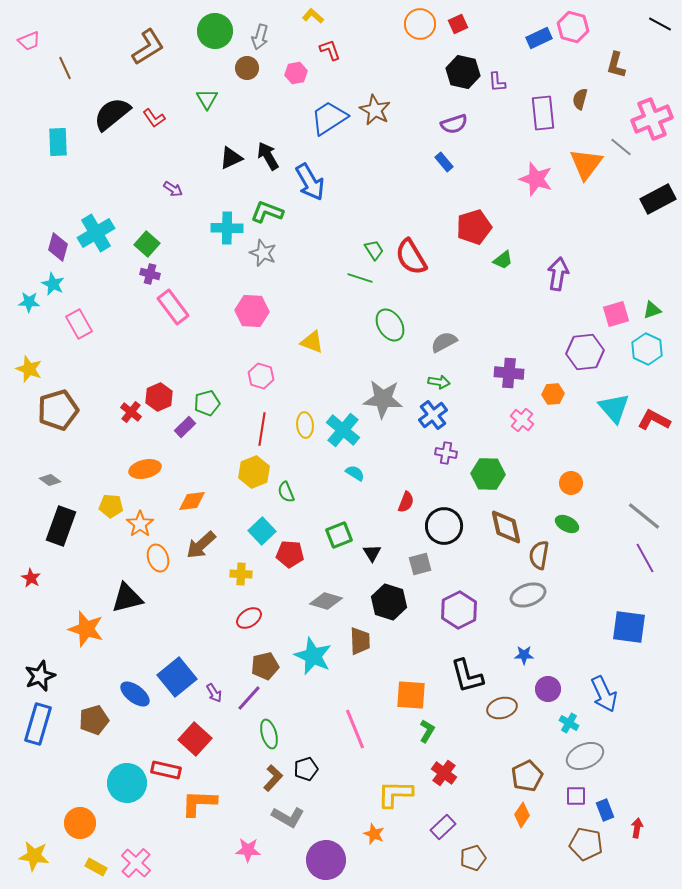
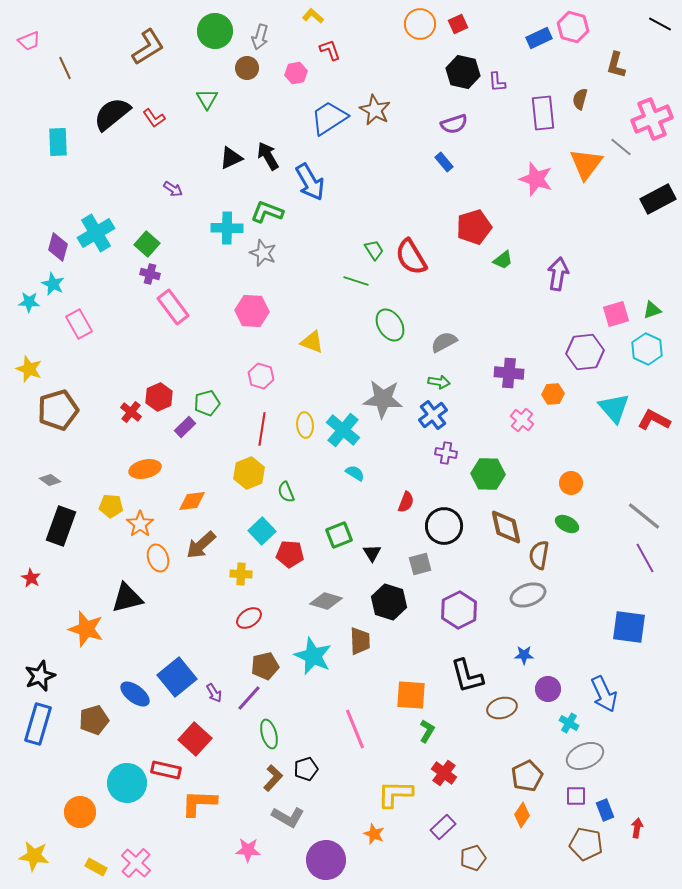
green line at (360, 278): moved 4 px left, 3 px down
yellow hexagon at (254, 472): moved 5 px left, 1 px down
orange circle at (80, 823): moved 11 px up
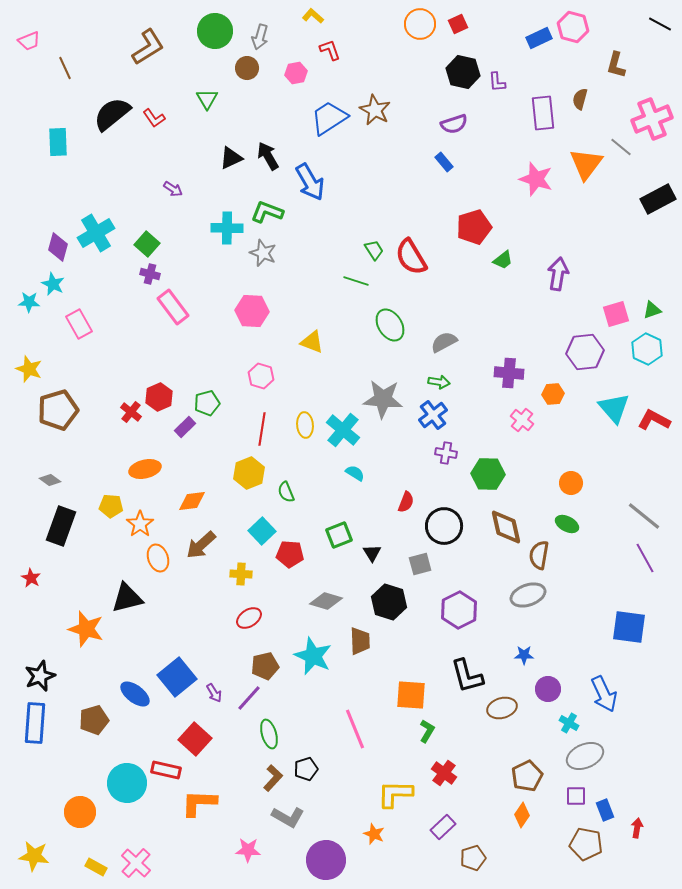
blue rectangle at (38, 724): moved 3 px left, 1 px up; rotated 12 degrees counterclockwise
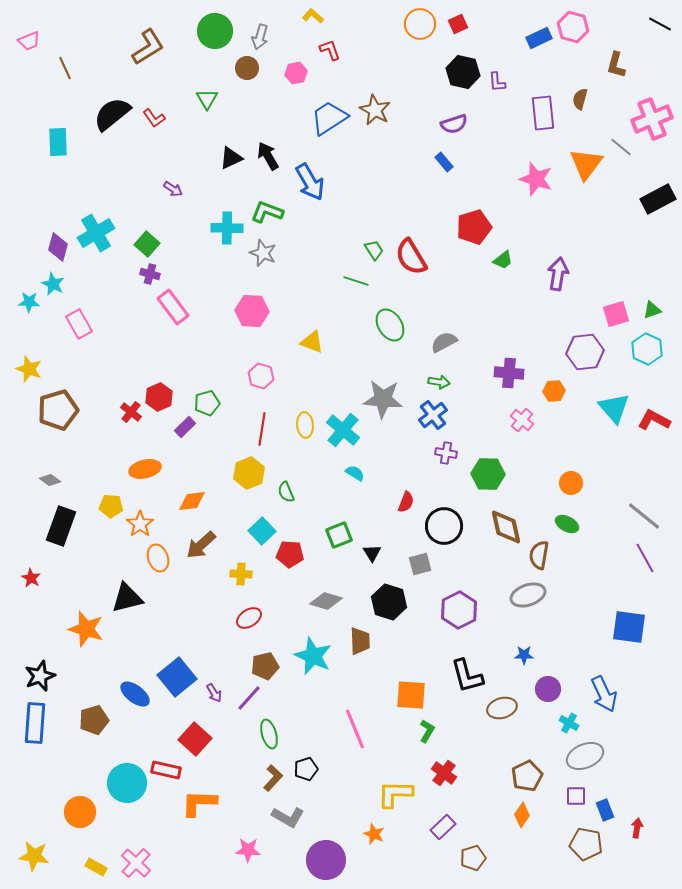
orange hexagon at (553, 394): moved 1 px right, 3 px up
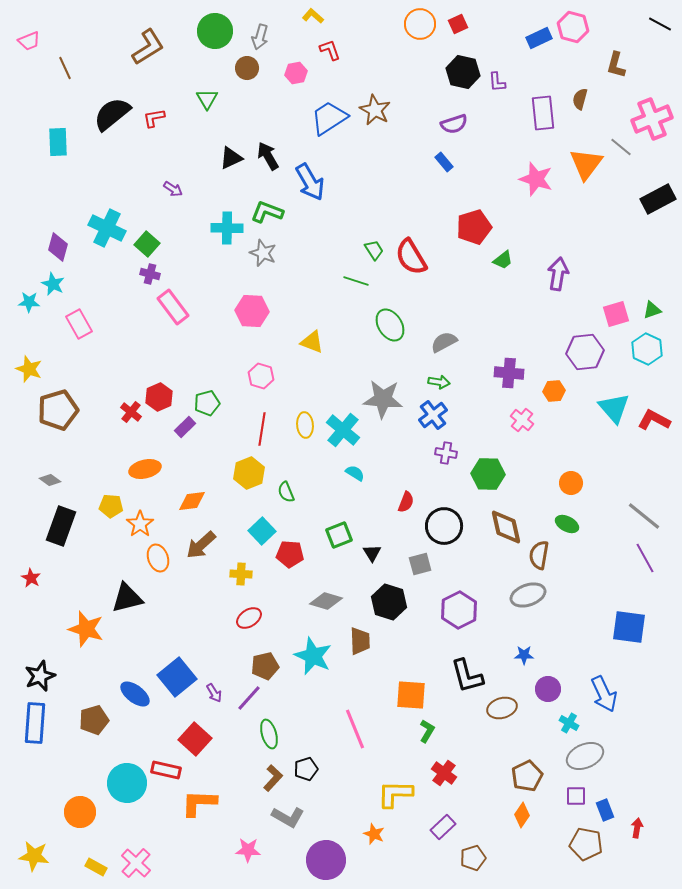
red L-shape at (154, 118): rotated 115 degrees clockwise
cyan cross at (96, 233): moved 11 px right, 5 px up; rotated 33 degrees counterclockwise
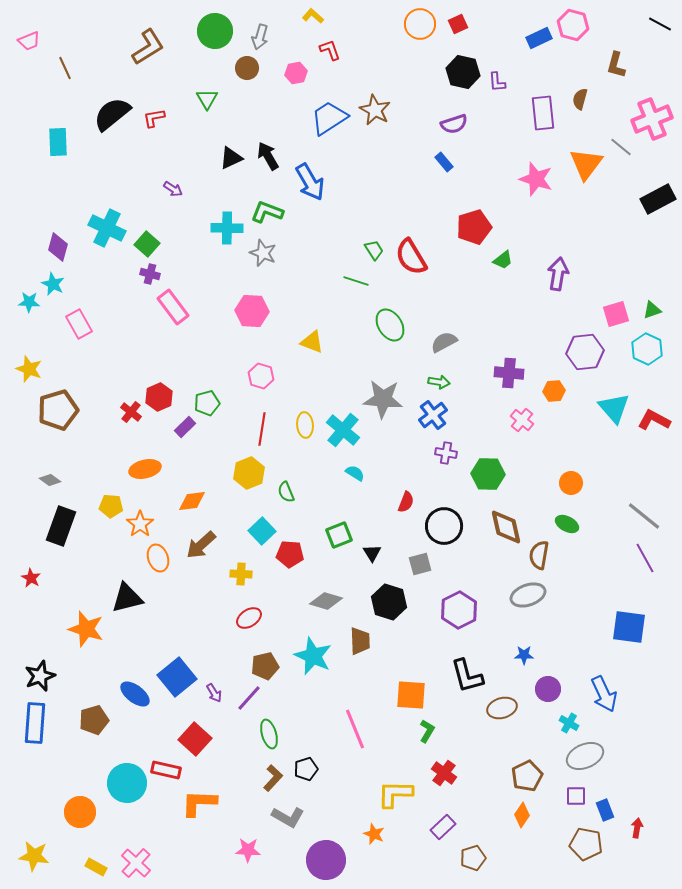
pink hexagon at (573, 27): moved 2 px up
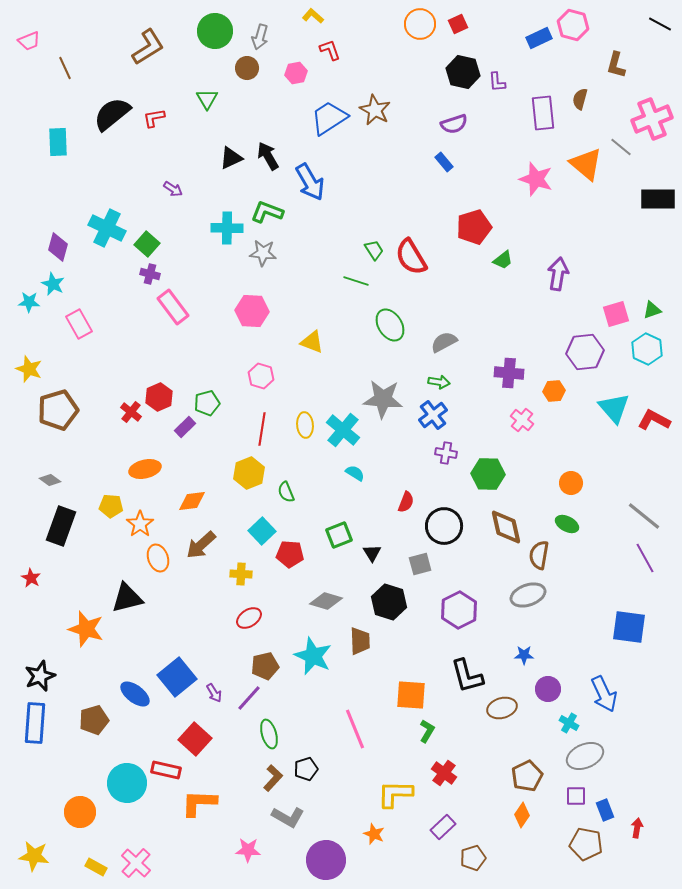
orange triangle at (586, 164): rotated 27 degrees counterclockwise
black rectangle at (658, 199): rotated 28 degrees clockwise
gray star at (263, 253): rotated 16 degrees counterclockwise
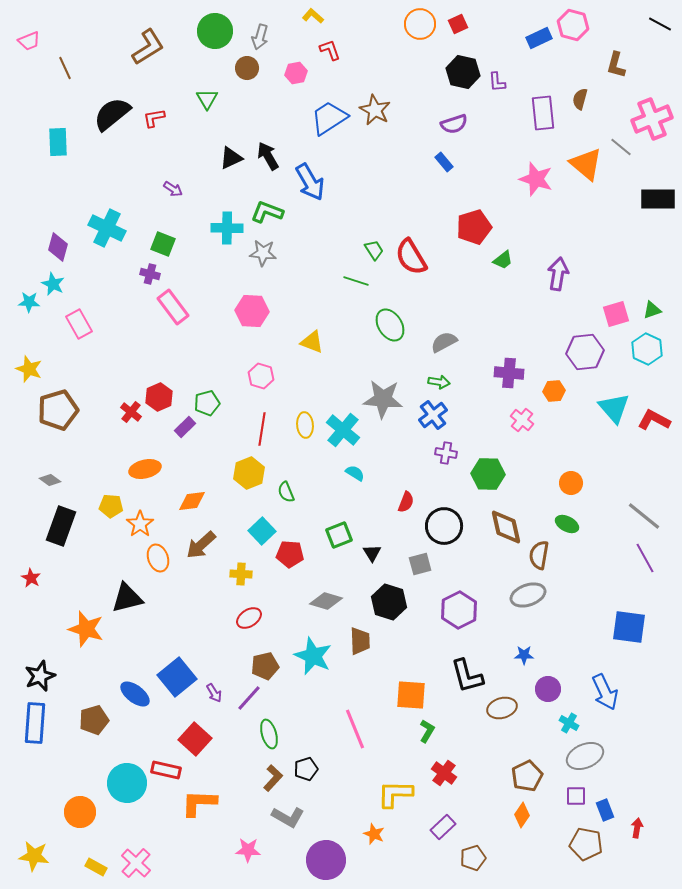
green square at (147, 244): moved 16 px right; rotated 20 degrees counterclockwise
blue arrow at (604, 694): moved 1 px right, 2 px up
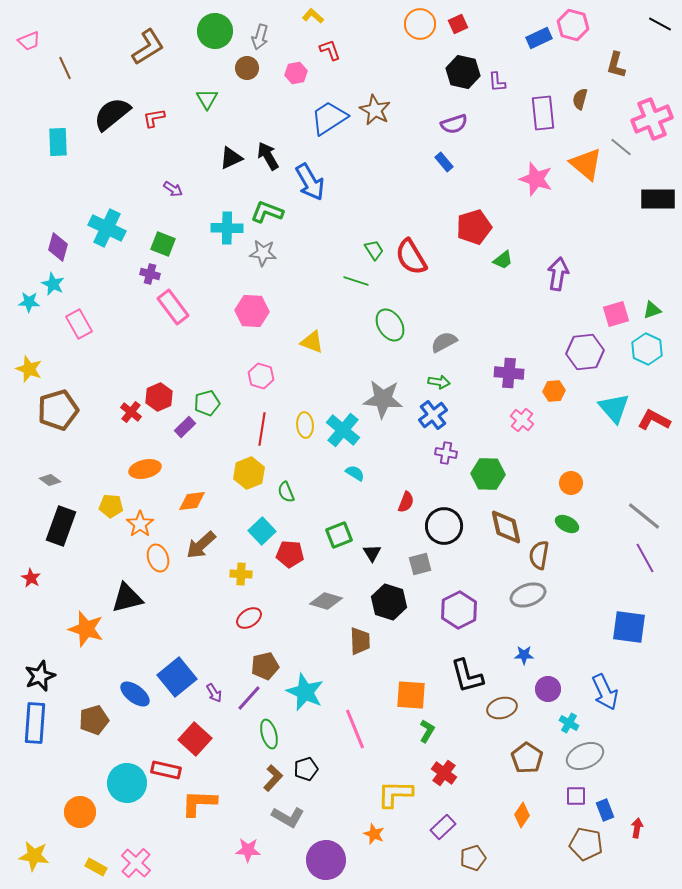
cyan star at (313, 656): moved 8 px left, 36 px down
brown pentagon at (527, 776): moved 18 px up; rotated 12 degrees counterclockwise
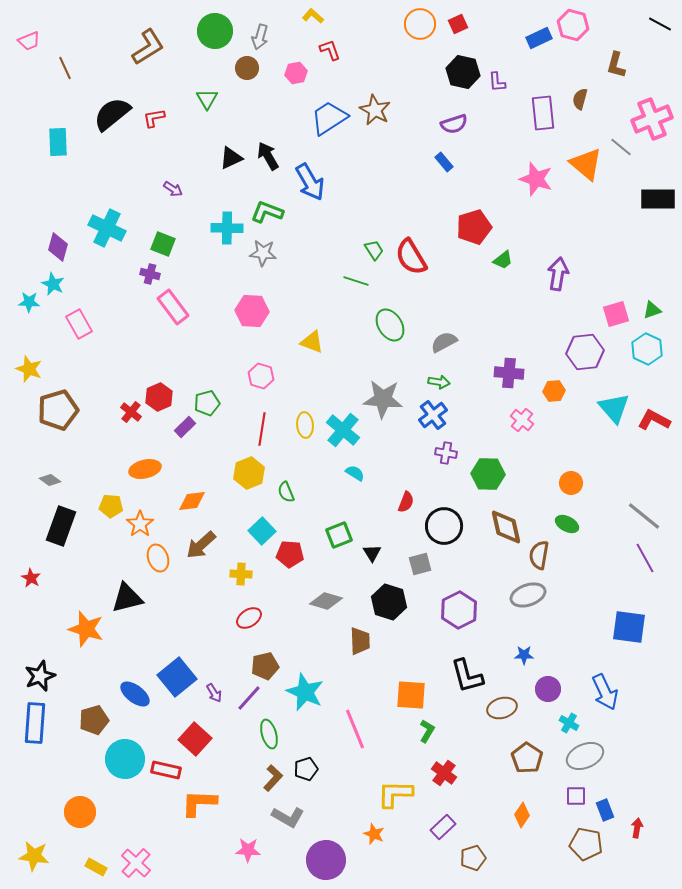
cyan circle at (127, 783): moved 2 px left, 24 px up
